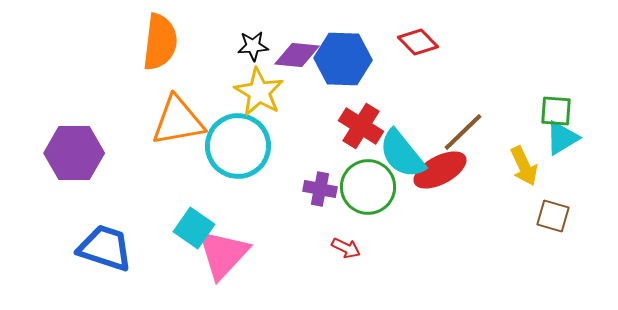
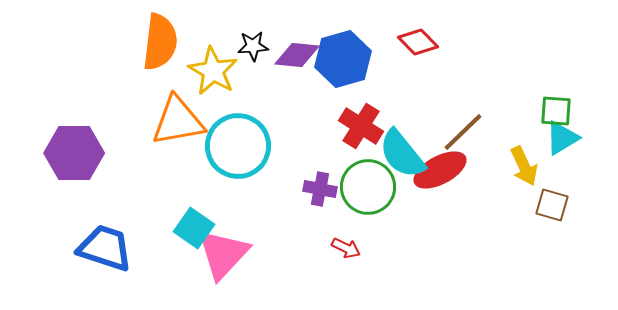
blue hexagon: rotated 18 degrees counterclockwise
yellow star: moved 46 px left, 21 px up
brown square: moved 1 px left, 11 px up
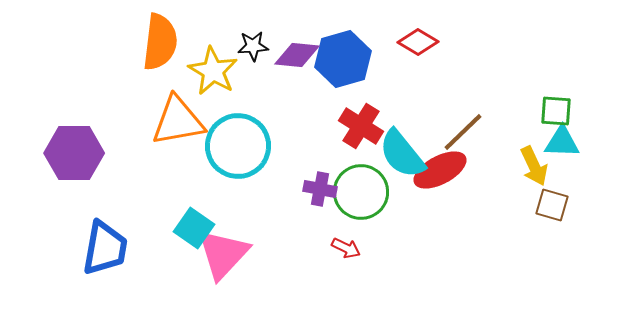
red diamond: rotated 15 degrees counterclockwise
cyan triangle: moved 4 px down; rotated 33 degrees clockwise
yellow arrow: moved 10 px right
green circle: moved 7 px left, 5 px down
blue trapezoid: rotated 82 degrees clockwise
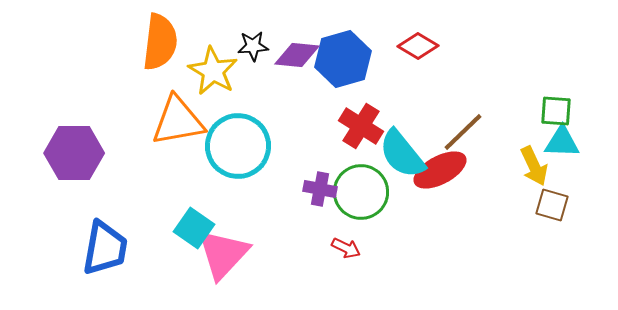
red diamond: moved 4 px down
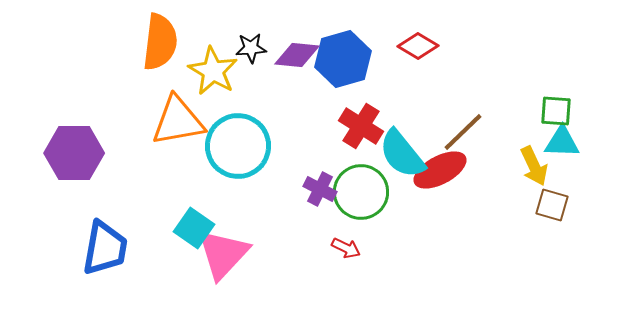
black star: moved 2 px left, 2 px down
purple cross: rotated 16 degrees clockwise
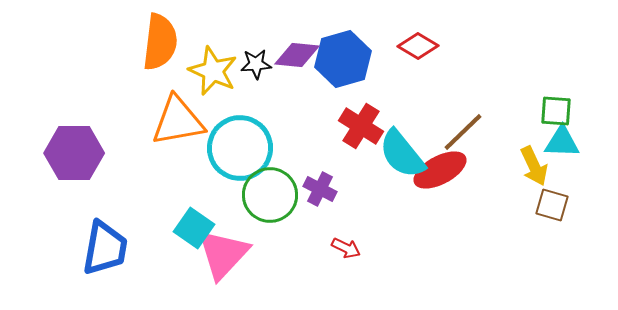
black star: moved 5 px right, 16 px down
yellow star: rotated 6 degrees counterclockwise
cyan circle: moved 2 px right, 2 px down
green circle: moved 91 px left, 3 px down
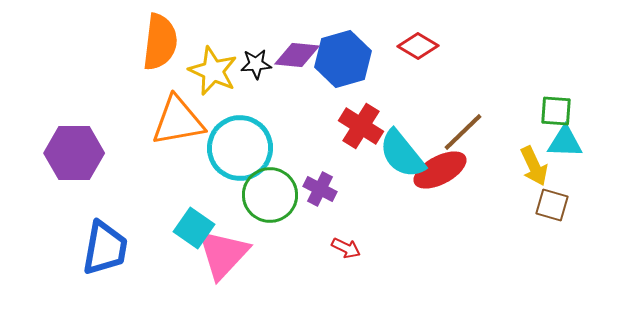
cyan triangle: moved 3 px right
